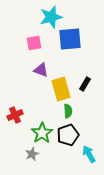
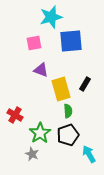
blue square: moved 1 px right, 2 px down
red cross: rotated 35 degrees counterclockwise
green star: moved 2 px left
gray star: rotated 24 degrees counterclockwise
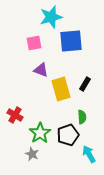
green semicircle: moved 14 px right, 6 px down
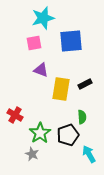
cyan star: moved 8 px left, 1 px down
black rectangle: rotated 32 degrees clockwise
yellow rectangle: rotated 25 degrees clockwise
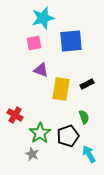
black rectangle: moved 2 px right
green semicircle: moved 2 px right; rotated 16 degrees counterclockwise
black pentagon: moved 1 px down
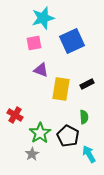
blue square: moved 1 px right; rotated 20 degrees counterclockwise
green semicircle: rotated 16 degrees clockwise
black pentagon: rotated 25 degrees counterclockwise
gray star: rotated 16 degrees clockwise
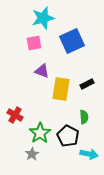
purple triangle: moved 1 px right, 1 px down
cyan arrow: rotated 132 degrees clockwise
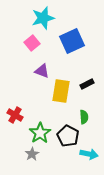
pink square: moved 2 px left; rotated 28 degrees counterclockwise
yellow rectangle: moved 2 px down
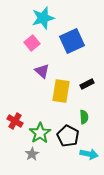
purple triangle: rotated 21 degrees clockwise
red cross: moved 6 px down
